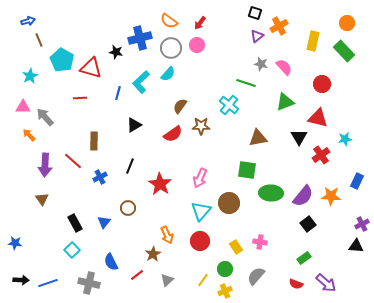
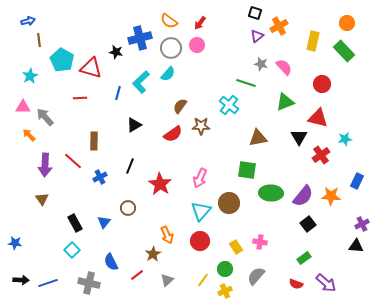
brown line at (39, 40): rotated 16 degrees clockwise
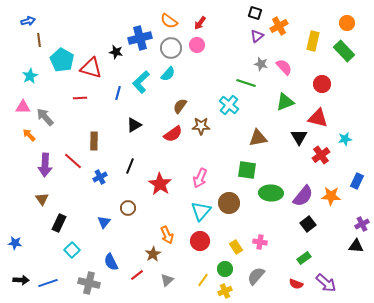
black rectangle at (75, 223): moved 16 px left; rotated 54 degrees clockwise
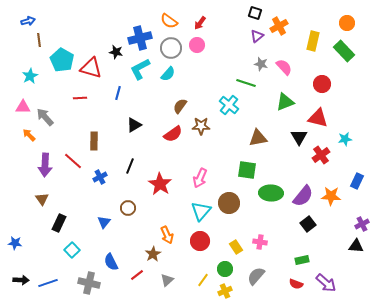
cyan L-shape at (141, 82): moved 1 px left, 13 px up; rotated 15 degrees clockwise
green rectangle at (304, 258): moved 2 px left, 2 px down; rotated 24 degrees clockwise
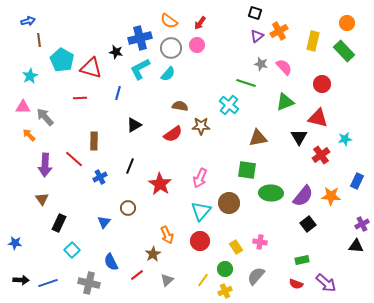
orange cross at (279, 26): moved 5 px down
brown semicircle at (180, 106): rotated 63 degrees clockwise
red line at (73, 161): moved 1 px right, 2 px up
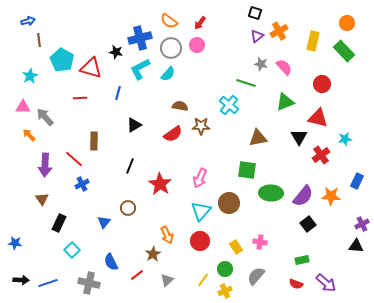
blue cross at (100, 177): moved 18 px left, 7 px down
